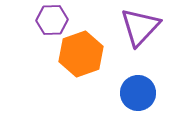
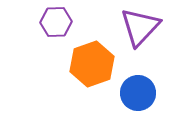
purple hexagon: moved 4 px right, 2 px down
orange hexagon: moved 11 px right, 10 px down
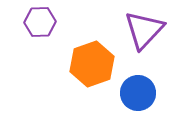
purple hexagon: moved 16 px left
purple triangle: moved 4 px right, 3 px down
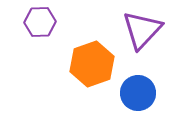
purple triangle: moved 2 px left
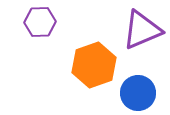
purple triangle: rotated 24 degrees clockwise
orange hexagon: moved 2 px right, 1 px down
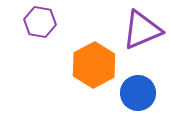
purple hexagon: rotated 12 degrees clockwise
orange hexagon: rotated 9 degrees counterclockwise
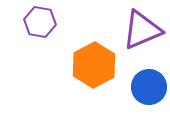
blue circle: moved 11 px right, 6 px up
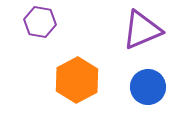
orange hexagon: moved 17 px left, 15 px down
blue circle: moved 1 px left
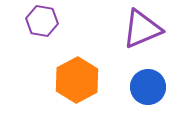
purple hexagon: moved 2 px right, 1 px up
purple triangle: moved 1 px up
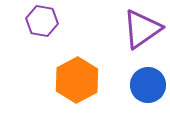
purple triangle: rotated 12 degrees counterclockwise
blue circle: moved 2 px up
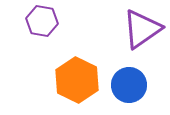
orange hexagon: rotated 6 degrees counterclockwise
blue circle: moved 19 px left
